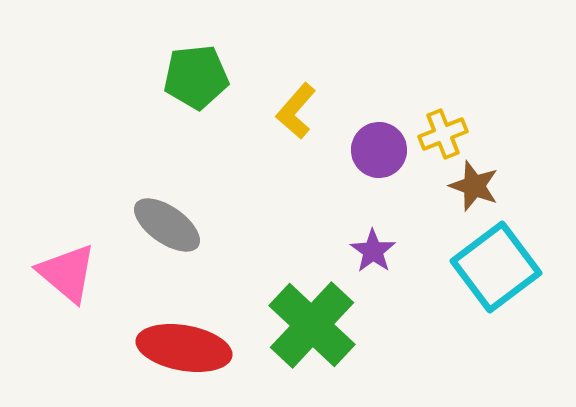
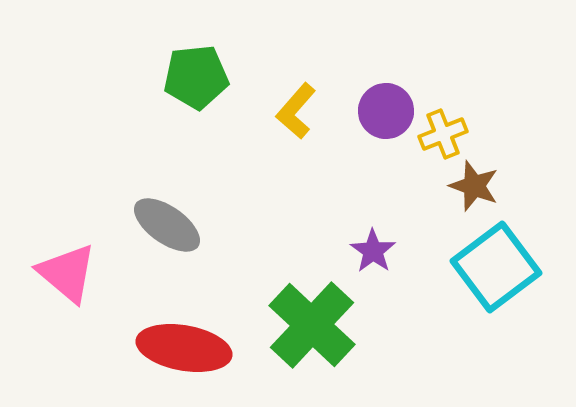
purple circle: moved 7 px right, 39 px up
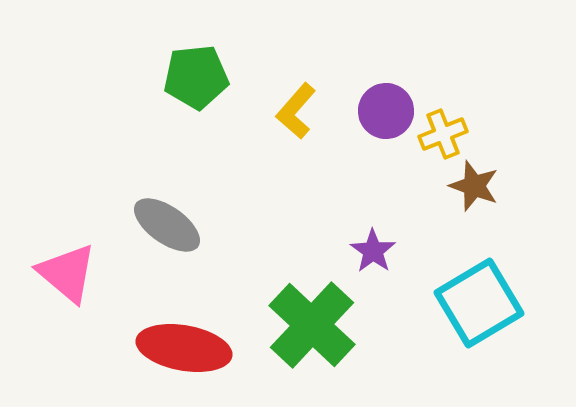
cyan square: moved 17 px left, 36 px down; rotated 6 degrees clockwise
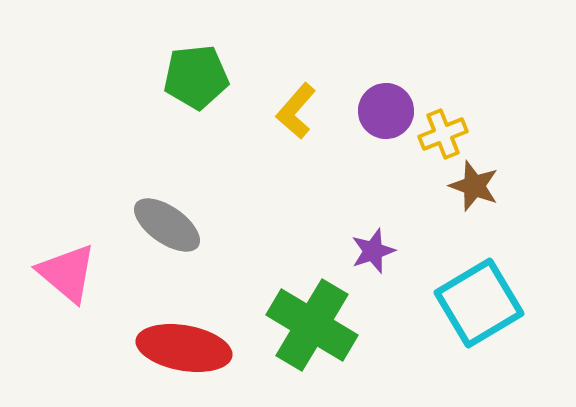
purple star: rotated 18 degrees clockwise
green cross: rotated 12 degrees counterclockwise
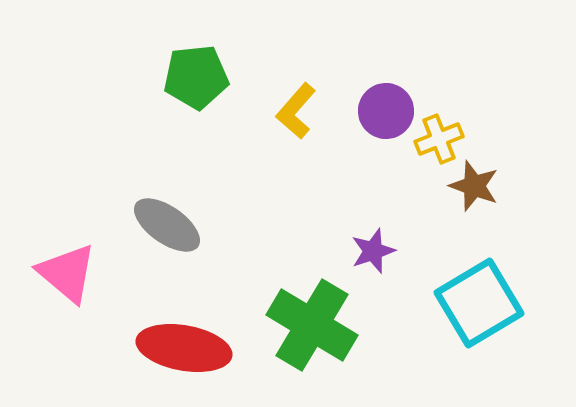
yellow cross: moved 4 px left, 5 px down
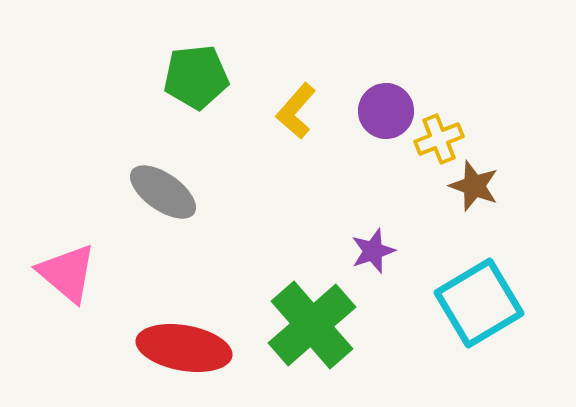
gray ellipse: moved 4 px left, 33 px up
green cross: rotated 18 degrees clockwise
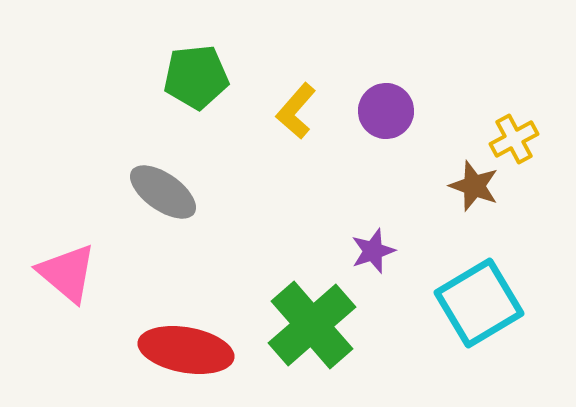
yellow cross: moved 75 px right; rotated 6 degrees counterclockwise
red ellipse: moved 2 px right, 2 px down
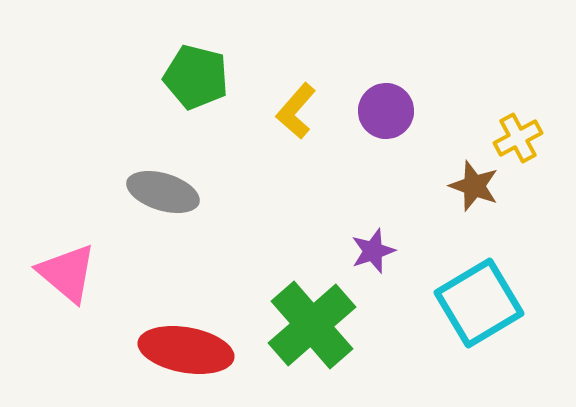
green pentagon: rotated 20 degrees clockwise
yellow cross: moved 4 px right, 1 px up
gray ellipse: rotated 18 degrees counterclockwise
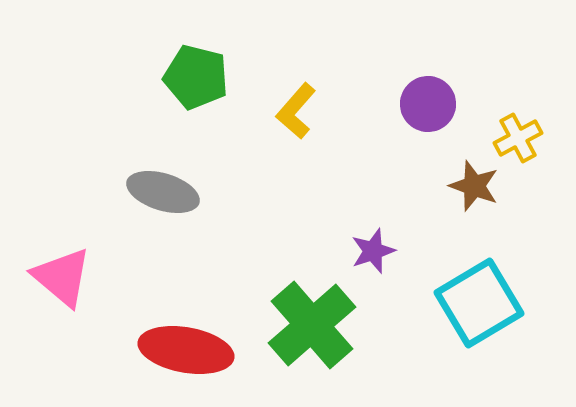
purple circle: moved 42 px right, 7 px up
pink triangle: moved 5 px left, 4 px down
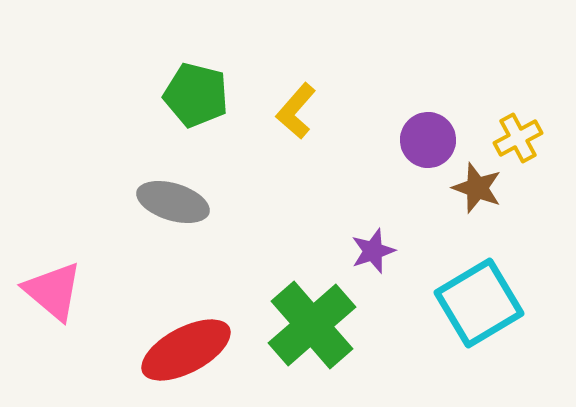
green pentagon: moved 18 px down
purple circle: moved 36 px down
brown star: moved 3 px right, 2 px down
gray ellipse: moved 10 px right, 10 px down
pink triangle: moved 9 px left, 14 px down
red ellipse: rotated 38 degrees counterclockwise
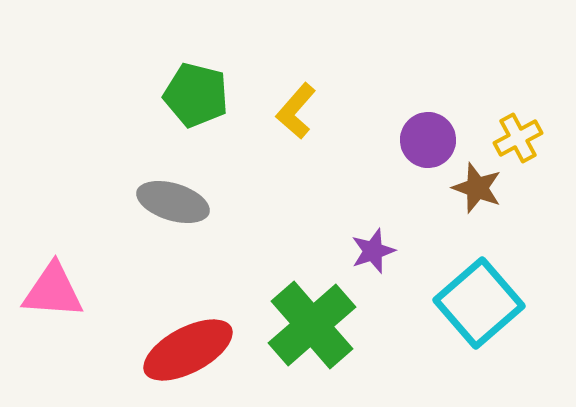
pink triangle: rotated 36 degrees counterclockwise
cyan square: rotated 10 degrees counterclockwise
red ellipse: moved 2 px right
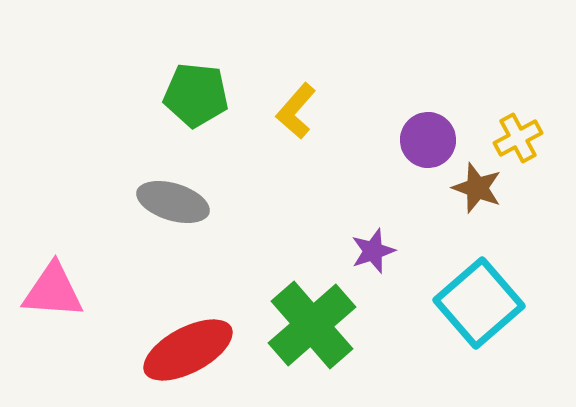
green pentagon: rotated 8 degrees counterclockwise
